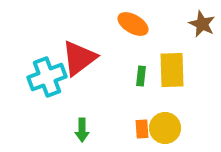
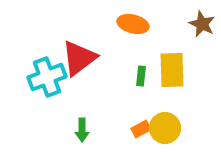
orange ellipse: rotated 16 degrees counterclockwise
orange rectangle: moved 1 px left; rotated 66 degrees clockwise
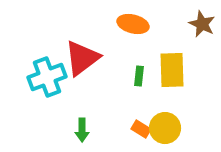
red triangle: moved 3 px right
green rectangle: moved 2 px left
orange rectangle: rotated 60 degrees clockwise
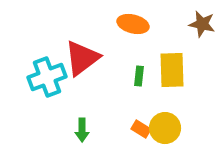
brown star: rotated 12 degrees counterclockwise
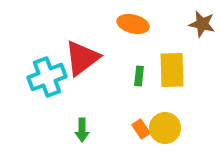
orange rectangle: rotated 24 degrees clockwise
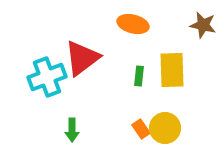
brown star: moved 1 px right, 1 px down
green arrow: moved 10 px left
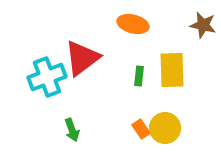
green arrow: rotated 20 degrees counterclockwise
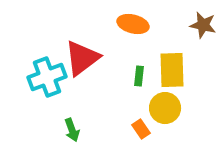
yellow circle: moved 20 px up
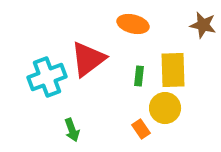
red triangle: moved 6 px right, 1 px down
yellow rectangle: moved 1 px right
